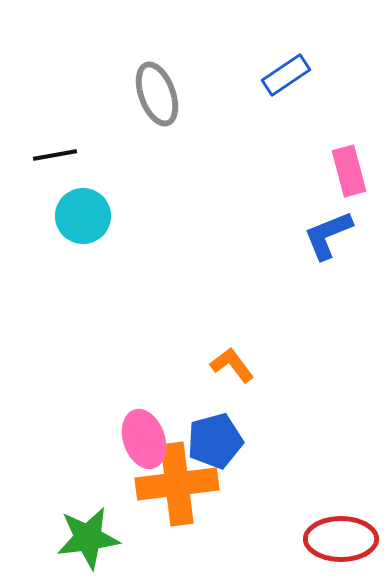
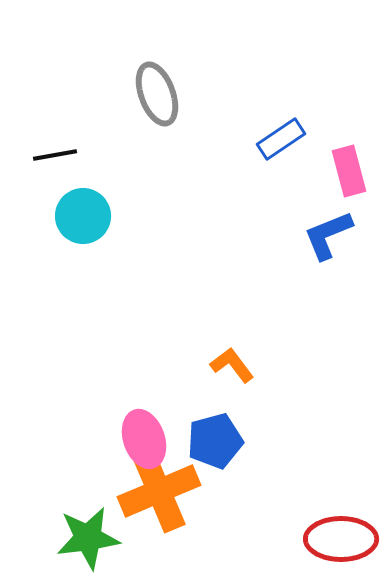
blue rectangle: moved 5 px left, 64 px down
orange cross: moved 18 px left, 7 px down; rotated 16 degrees counterclockwise
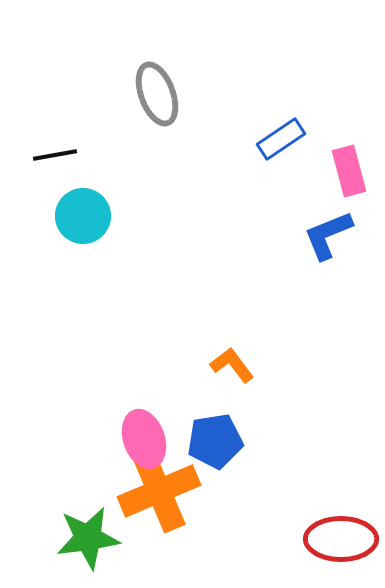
blue pentagon: rotated 6 degrees clockwise
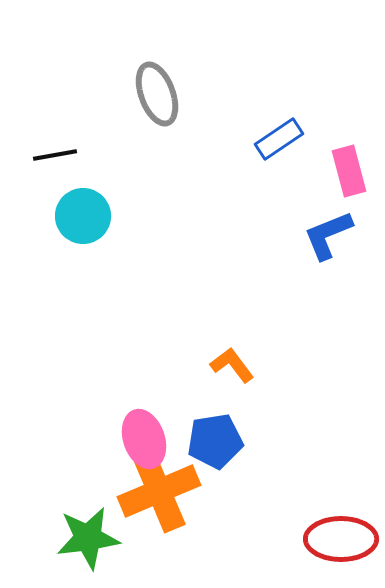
blue rectangle: moved 2 px left
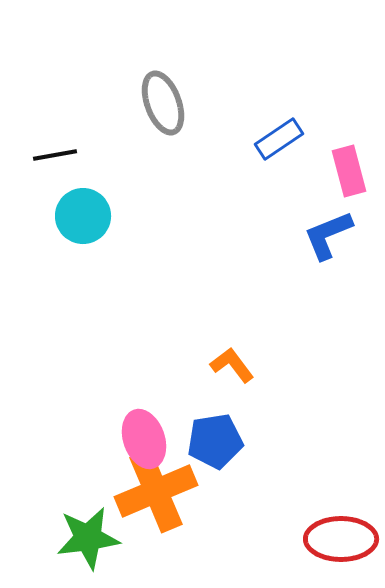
gray ellipse: moved 6 px right, 9 px down
orange cross: moved 3 px left
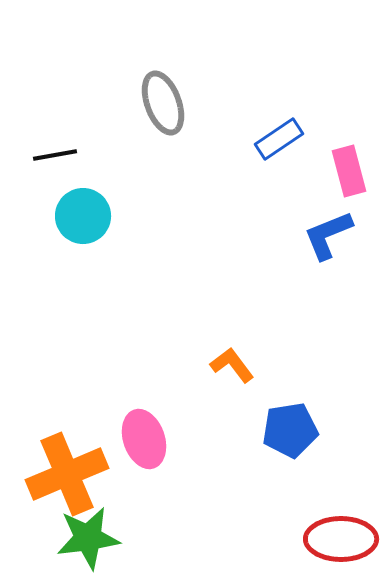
blue pentagon: moved 75 px right, 11 px up
orange cross: moved 89 px left, 17 px up
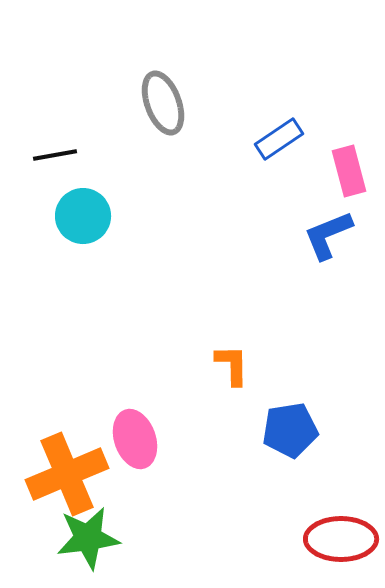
orange L-shape: rotated 36 degrees clockwise
pink ellipse: moved 9 px left
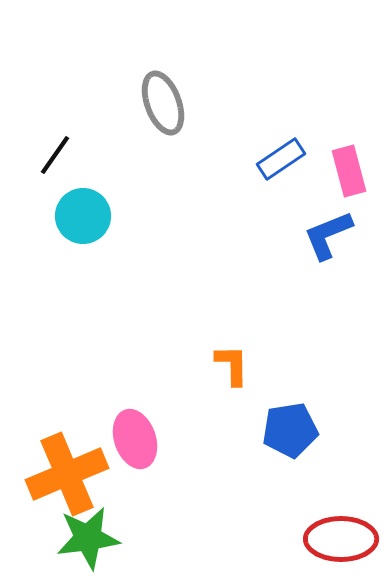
blue rectangle: moved 2 px right, 20 px down
black line: rotated 45 degrees counterclockwise
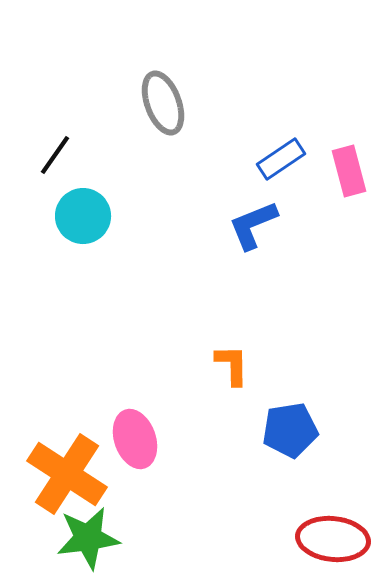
blue L-shape: moved 75 px left, 10 px up
orange cross: rotated 34 degrees counterclockwise
red ellipse: moved 8 px left; rotated 6 degrees clockwise
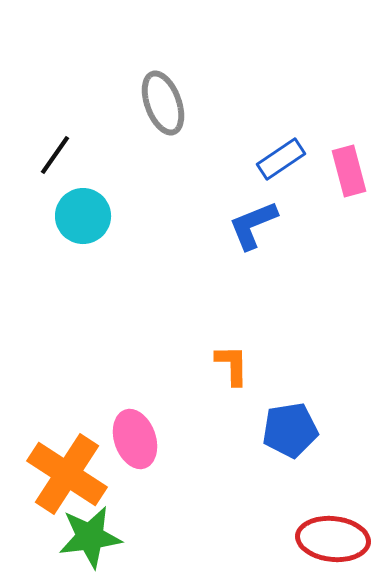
green star: moved 2 px right, 1 px up
